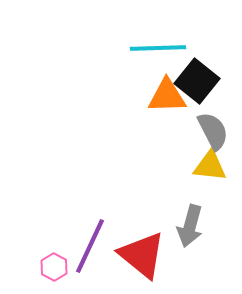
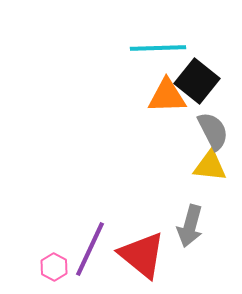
purple line: moved 3 px down
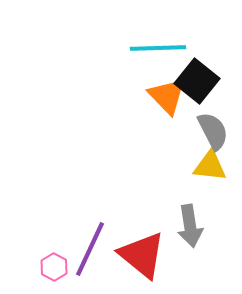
orange triangle: rotated 48 degrees clockwise
gray arrow: rotated 24 degrees counterclockwise
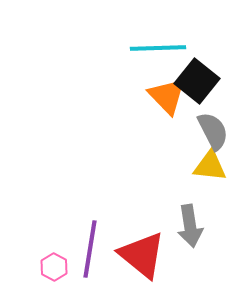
purple line: rotated 16 degrees counterclockwise
